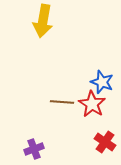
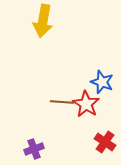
red star: moved 6 px left
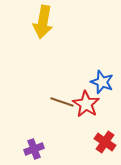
yellow arrow: moved 1 px down
brown line: rotated 15 degrees clockwise
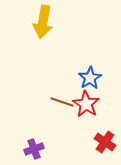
blue star: moved 12 px left, 4 px up; rotated 20 degrees clockwise
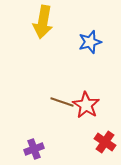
blue star: moved 36 px up; rotated 15 degrees clockwise
red star: moved 1 px down
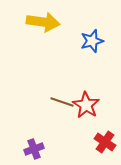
yellow arrow: rotated 92 degrees counterclockwise
blue star: moved 2 px right, 1 px up
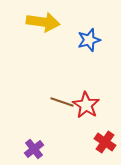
blue star: moved 3 px left, 1 px up
purple cross: rotated 18 degrees counterclockwise
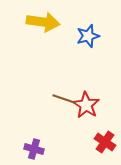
blue star: moved 1 px left, 4 px up
brown line: moved 2 px right, 3 px up
purple cross: rotated 36 degrees counterclockwise
